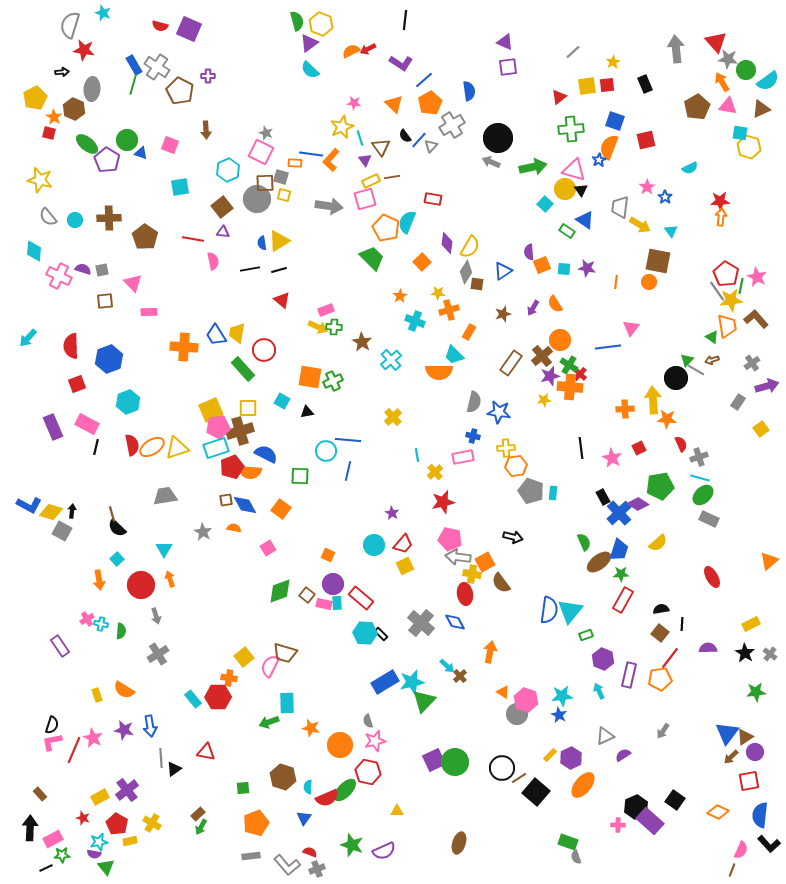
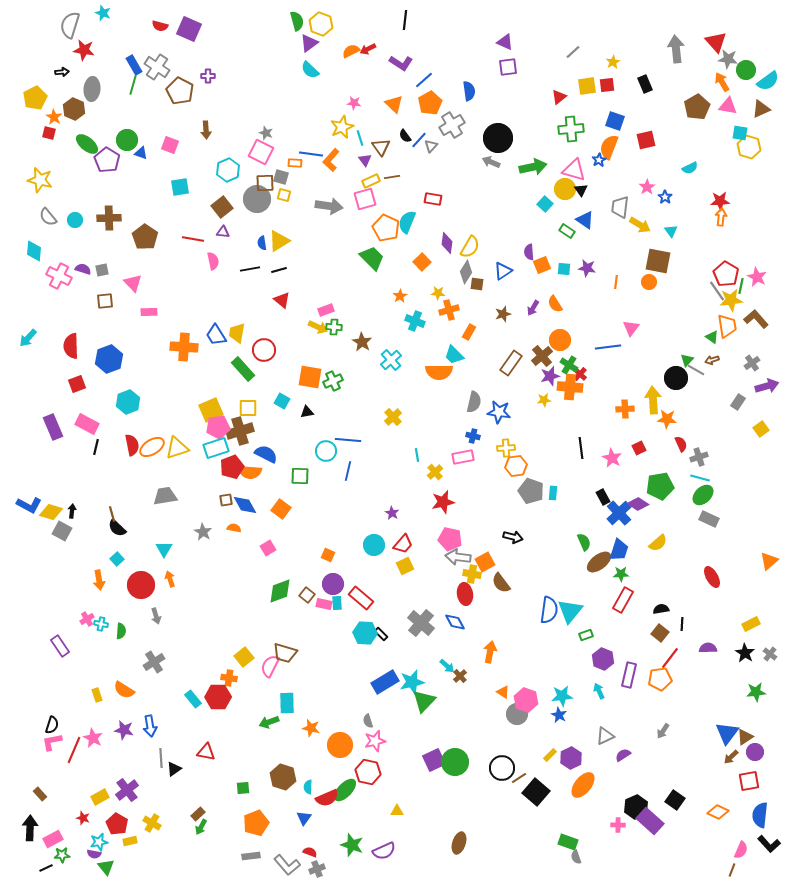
gray cross at (158, 654): moved 4 px left, 8 px down
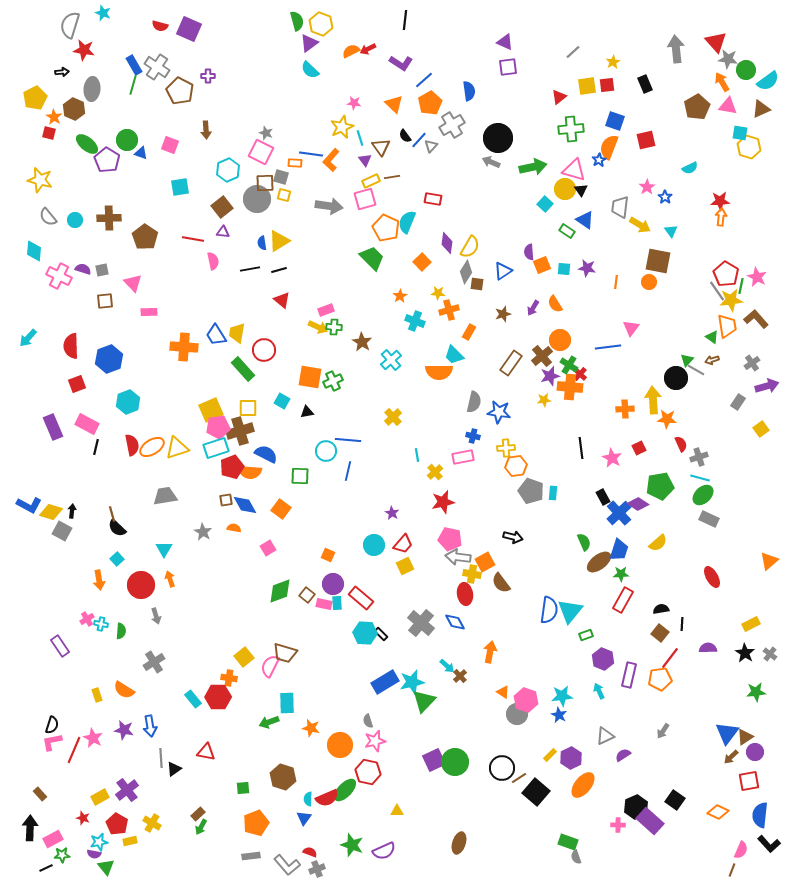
cyan semicircle at (308, 787): moved 12 px down
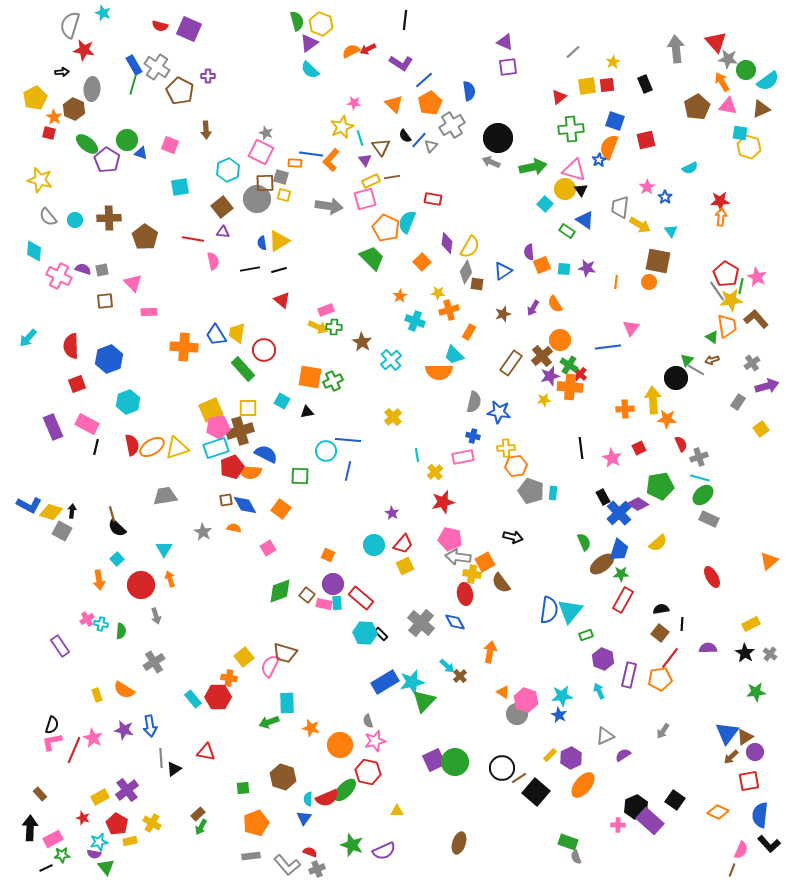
brown ellipse at (599, 562): moved 3 px right, 2 px down
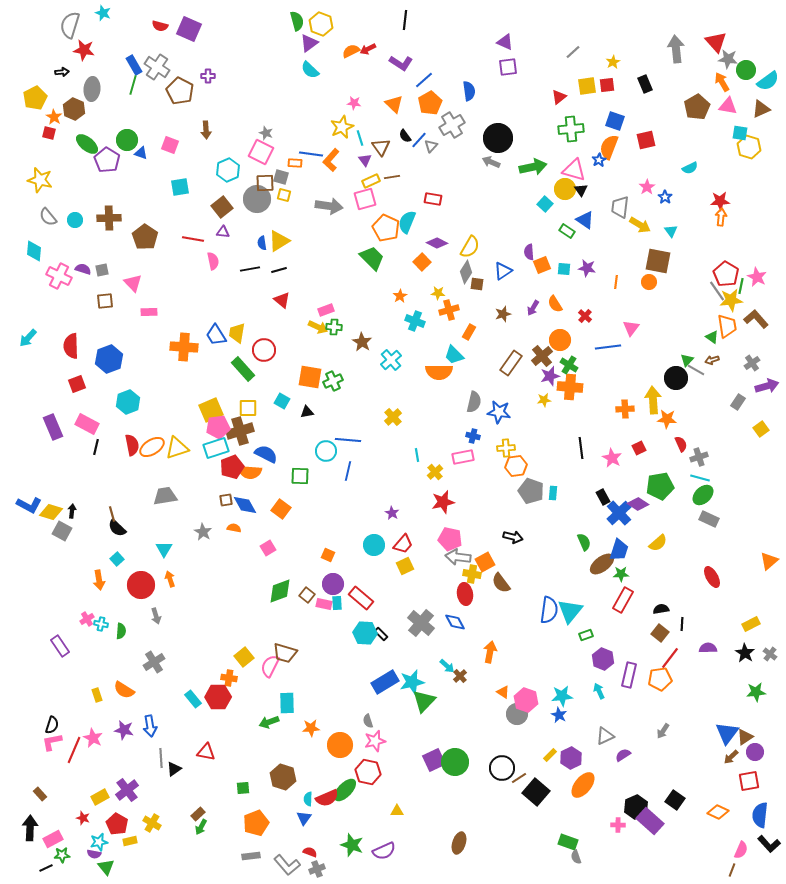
purple diamond at (447, 243): moved 10 px left; rotated 70 degrees counterclockwise
red cross at (580, 374): moved 5 px right, 58 px up
orange star at (311, 728): rotated 18 degrees counterclockwise
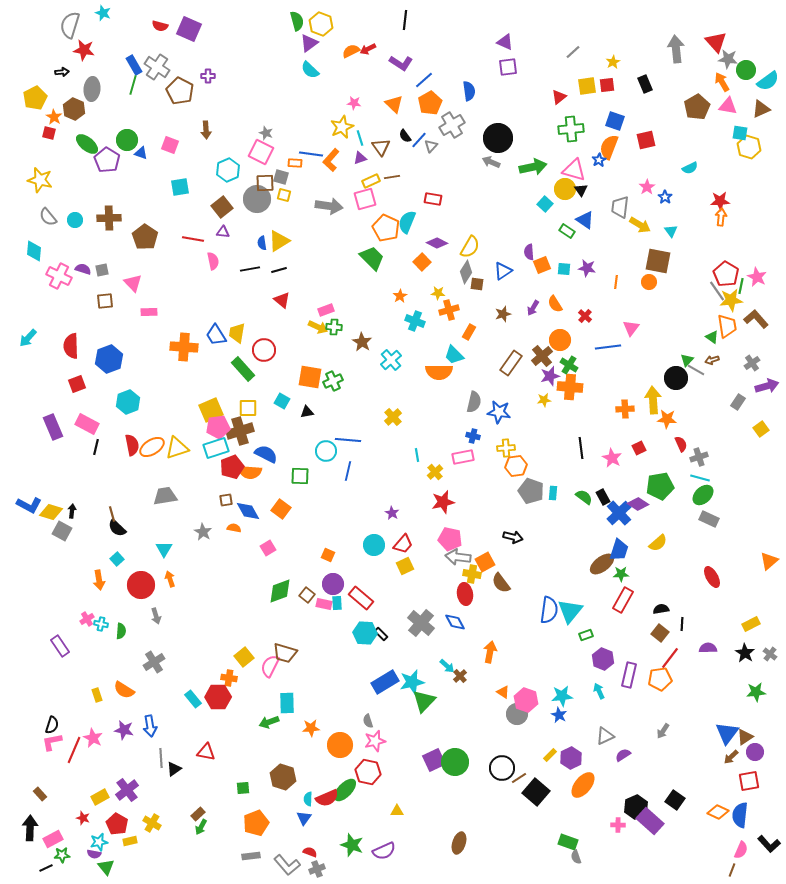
purple triangle at (365, 160): moved 5 px left, 2 px up; rotated 48 degrees clockwise
blue diamond at (245, 505): moved 3 px right, 6 px down
green semicircle at (584, 542): moved 45 px up; rotated 30 degrees counterclockwise
blue semicircle at (760, 815): moved 20 px left
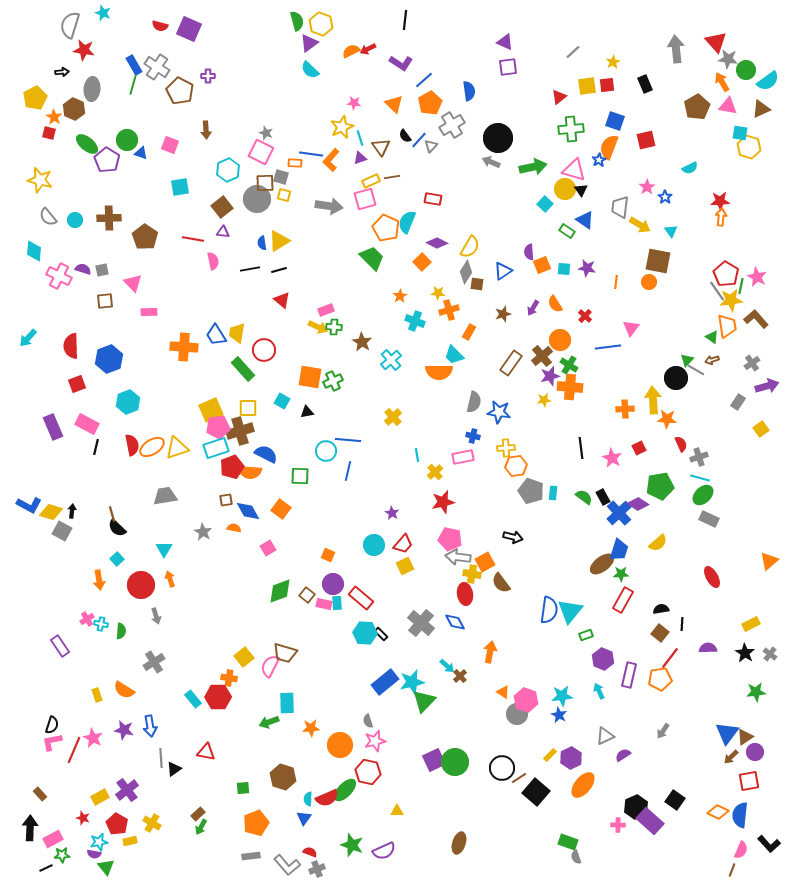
blue rectangle at (385, 682): rotated 8 degrees counterclockwise
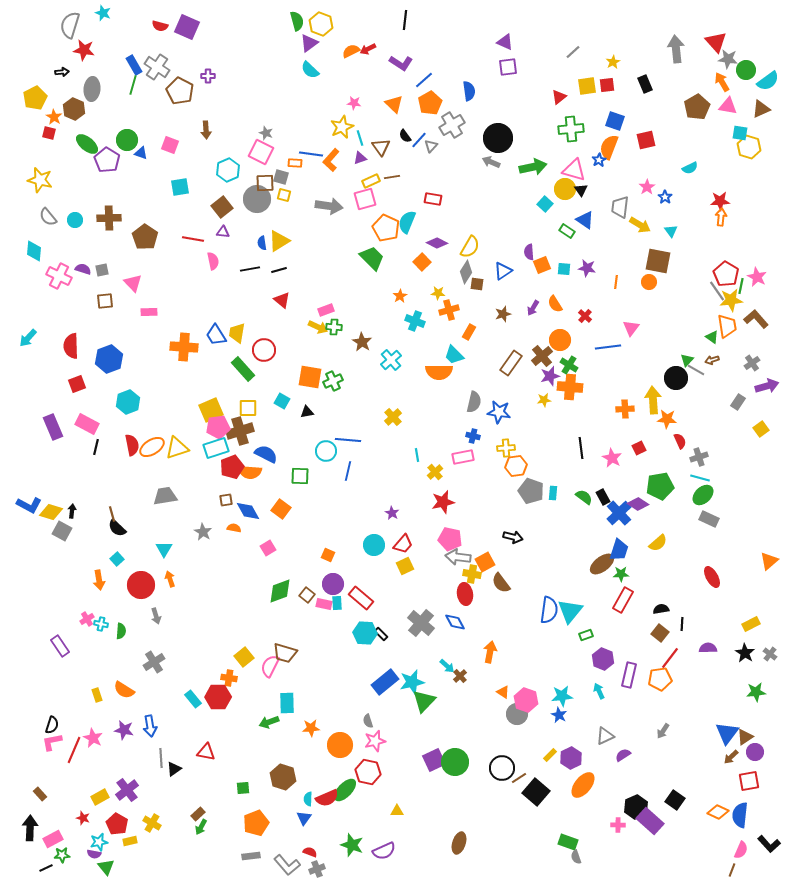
purple square at (189, 29): moved 2 px left, 2 px up
red semicircle at (681, 444): moved 1 px left, 3 px up
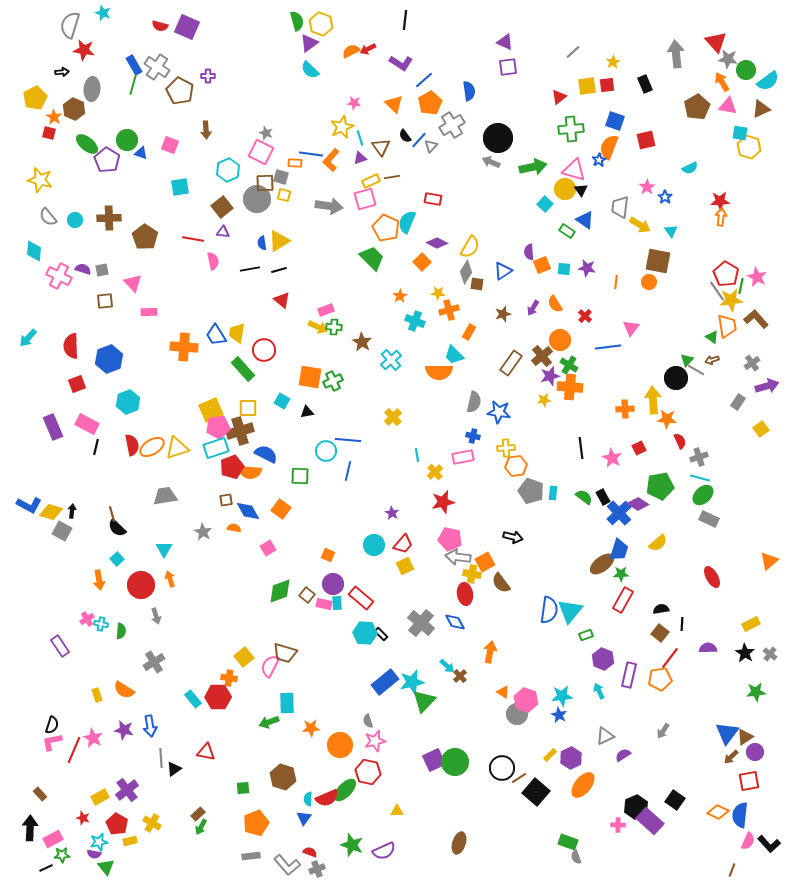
gray arrow at (676, 49): moved 5 px down
pink semicircle at (741, 850): moved 7 px right, 9 px up
